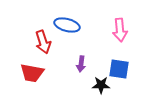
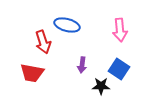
purple arrow: moved 1 px right, 1 px down
blue square: rotated 25 degrees clockwise
black star: moved 1 px down
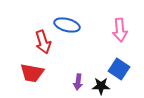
purple arrow: moved 4 px left, 17 px down
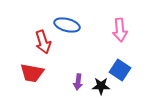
blue square: moved 1 px right, 1 px down
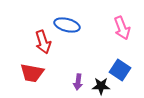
pink arrow: moved 2 px right, 2 px up; rotated 15 degrees counterclockwise
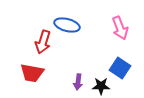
pink arrow: moved 2 px left
red arrow: rotated 35 degrees clockwise
blue square: moved 2 px up
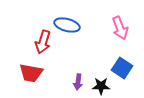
blue square: moved 2 px right
red trapezoid: moved 1 px left
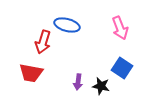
black star: rotated 12 degrees clockwise
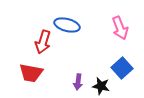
blue square: rotated 15 degrees clockwise
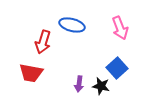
blue ellipse: moved 5 px right
blue square: moved 5 px left
purple arrow: moved 1 px right, 2 px down
